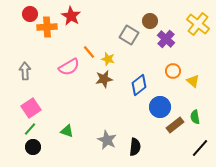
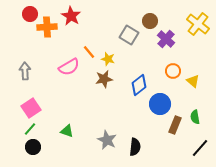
blue circle: moved 3 px up
brown rectangle: rotated 30 degrees counterclockwise
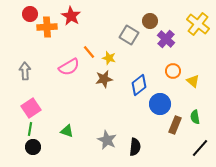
yellow star: moved 1 px right, 1 px up
green line: rotated 32 degrees counterclockwise
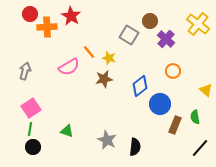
gray arrow: rotated 18 degrees clockwise
yellow triangle: moved 13 px right, 9 px down
blue diamond: moved 1 px right, 1 px down
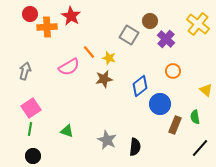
black circle: moved 9 px down
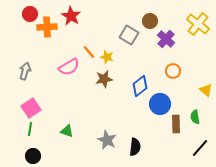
yellow star: moved 2 px left, 1 px up
brown rectangle: moved 1 px right, 1 px up; rotated 24 degrees counterclockwise
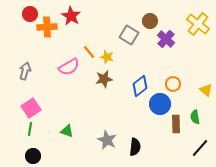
orange circle: moved 13 px down
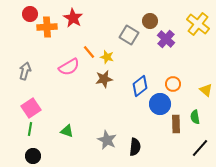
red star: moved 2 px right, 2 px down
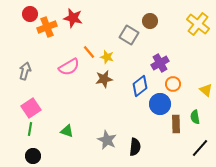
red star: rotated 18 degrees counterclockwise
orange cross: rotated 18 degrees counterclockwise
purple cross: moved 6 px left, 24 px down; rotated 18 degrees clockwise
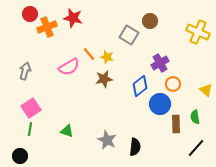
yellow cross: moved 8 px down; rotated 15 degrees counterclockwise
orange line: moved 2 px down
black line: moved 4 px left
black circle: moved 13 px left
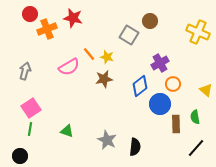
orange cross: moved 2 px down
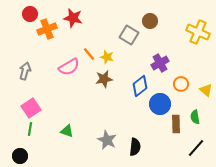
orange circle: moved 8 px right
